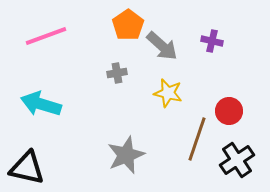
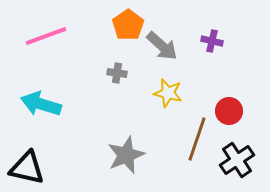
gray cross: rotated 18 degrees clockwise
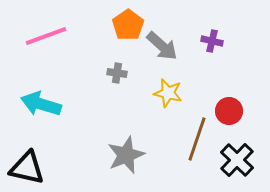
black cross: rotated 12 degrees counterclockwise
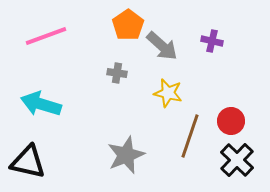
red circle: moved 2 px right, 10 px down
brown line: moved 7 px left, 3 px up
black triangle: moved 1 px right, 6 px up
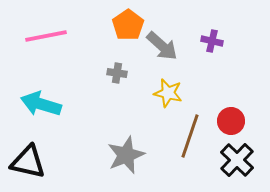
pink line: rotated 9 degrees clockwise
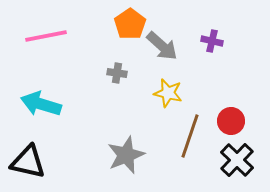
orange pentagon: moved 2 px right, 1 px up
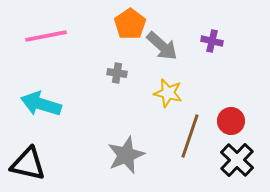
black triangle: moved 2 px down
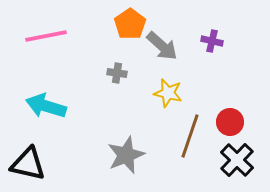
cyan arrow: moved 5 px right, 2 px down
red circle: moved 1 px left, 1 px down
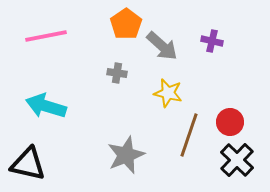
orange pentagon: moved 4 px left
brown line: moved 1 px left, 1 px up
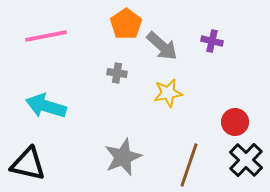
yellow star: rotated 24 degrees counterclockwise
red circle: moved 5 px right
brown line: moved 30 px down
gray star: moved 3 px left, 2 px down
black cross: moved 9 px right
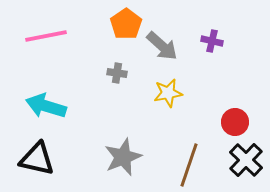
black triangle: moved 9 px right, 5 px up
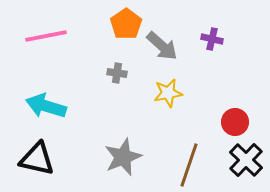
purple cross: moved 2 px up
